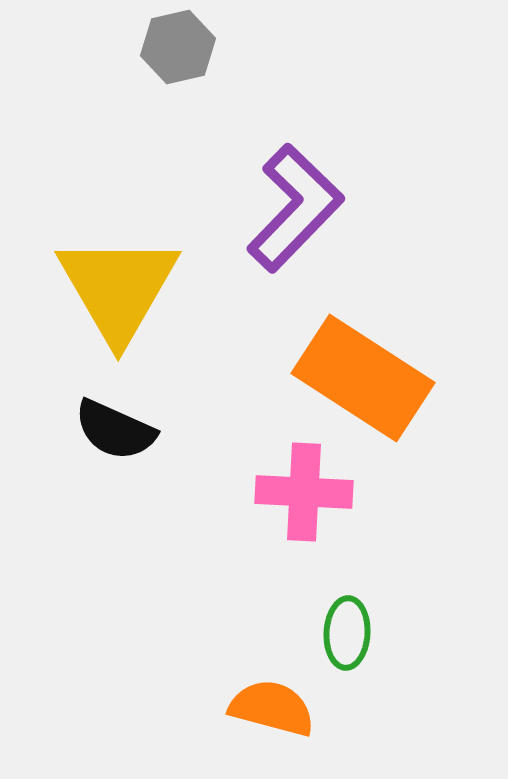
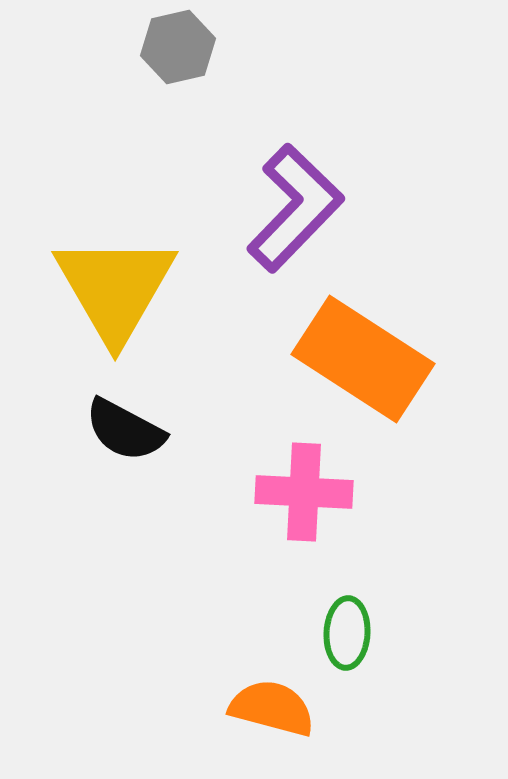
yellow triangle: moved 3 px left
orange rectangle: moved 19 px up
black semicircle: moved 10 px right; rotated 4 degrees clockwise
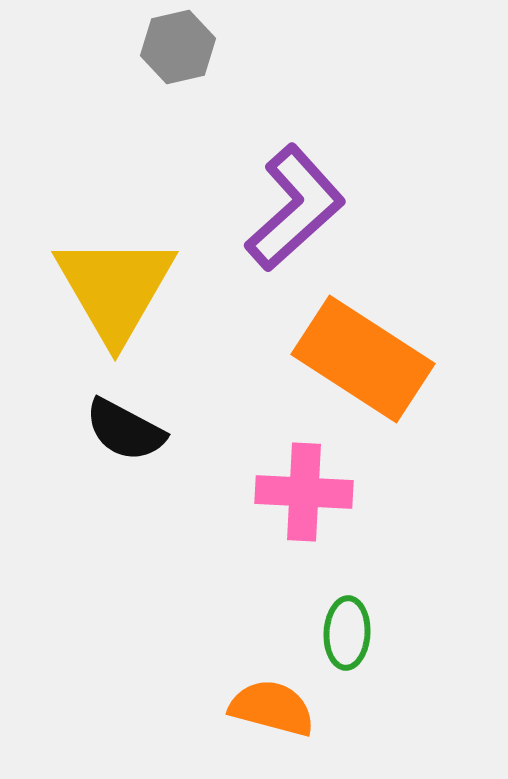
purple L-shape: rotated 4 degrees clockwise
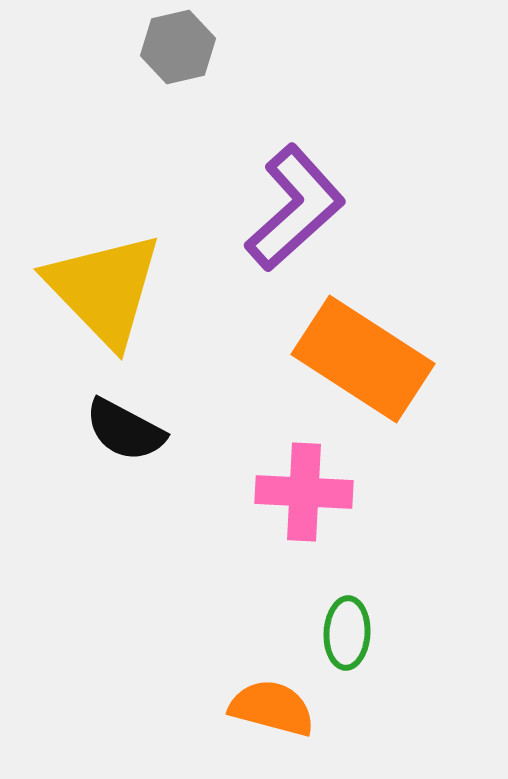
yellow triangle: moved 11 px left, 1 px down; rotated 14 degrees counterclockwise
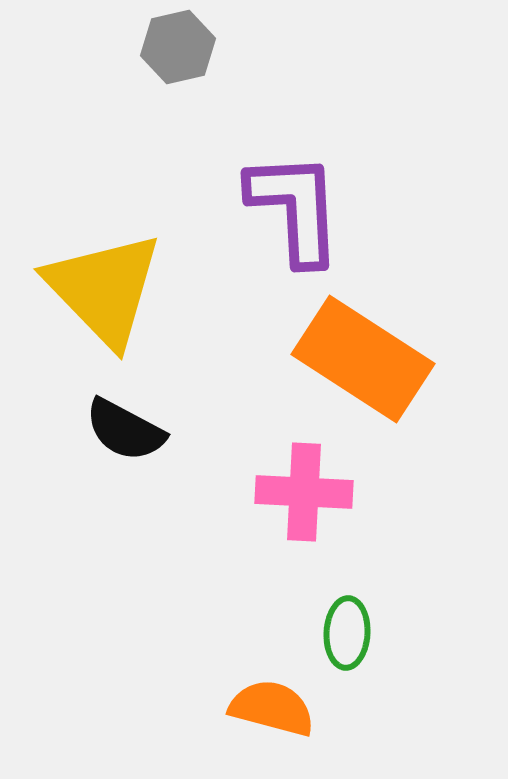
purple L-shape: rotated 51 degrees counterclockwise
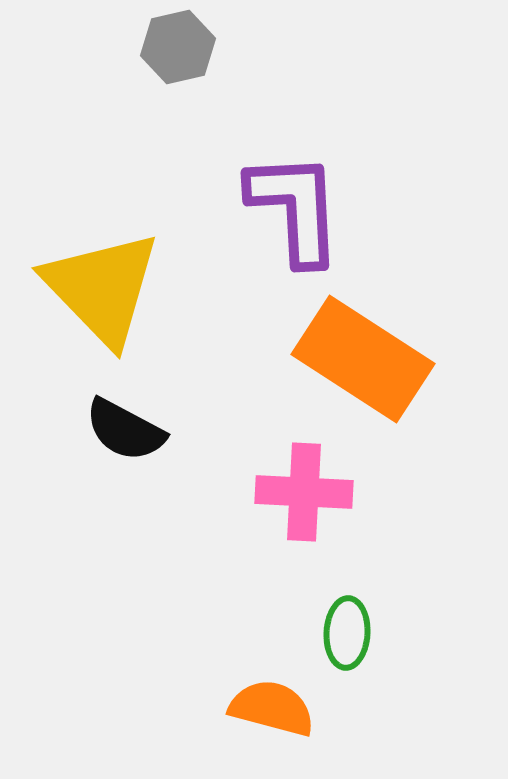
yellow triangle: moved 2 px left, 1 px up
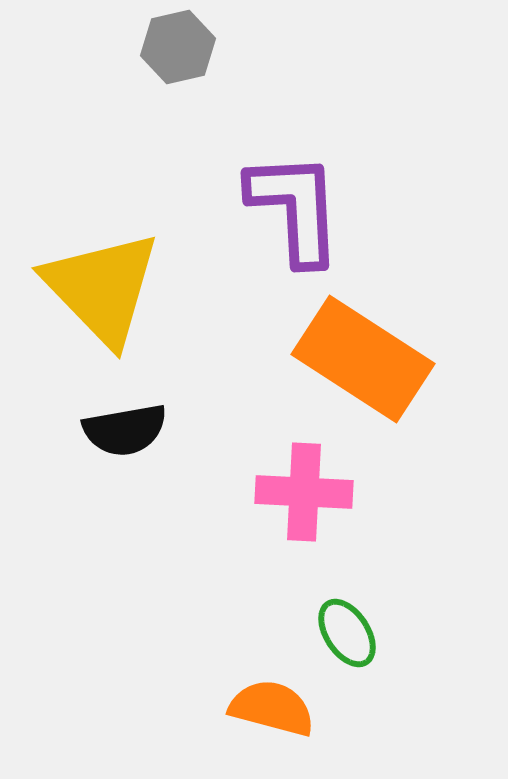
black semicircle: rotated 38 degrees counterclockwise
green ellipse: rotated 36 degrees counterclockwise
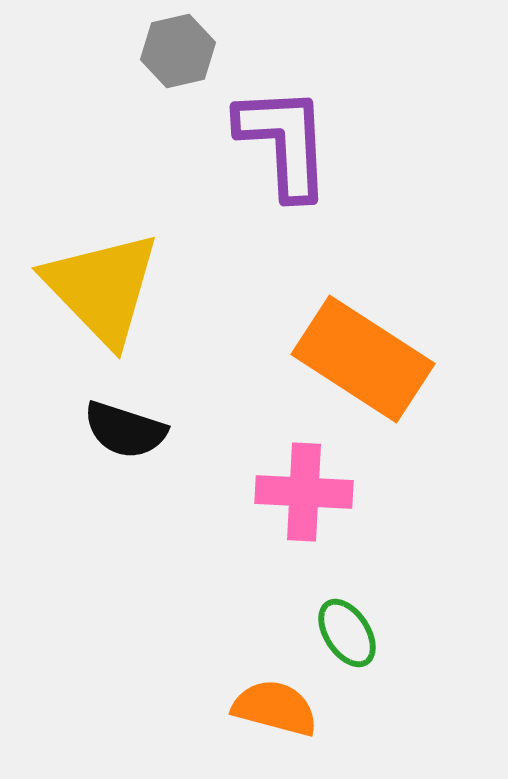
gray hexagon: moved 4 px down
purple L-shape: moved 11 px left, 66 px up
black semicircle: rotated 28 degrees clockwise
orange semicircle: moved 3 px right
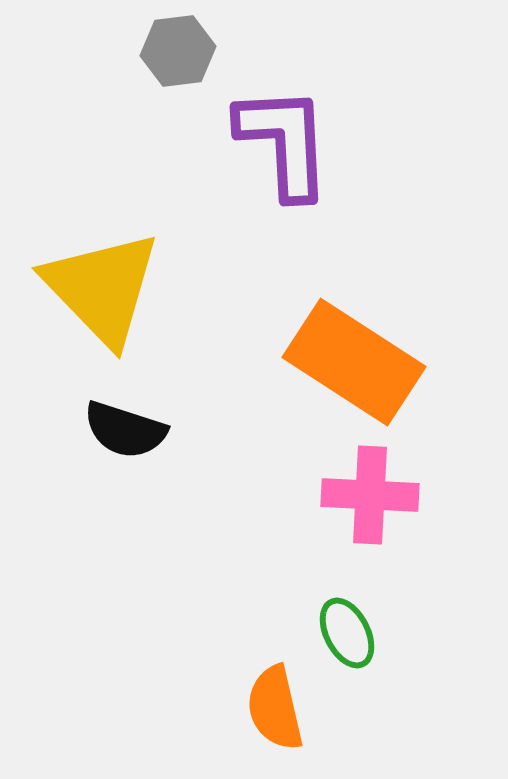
gray hexagon: rotated 6 degrees clockwise
orange rectangle: moved 9 px left, 3 px down
pink cross: moved 66 px right, 3 px down
green ellipse: rotated 6 degrees clockwise
orange semicircle: rotated 118 degrees counterclockwise
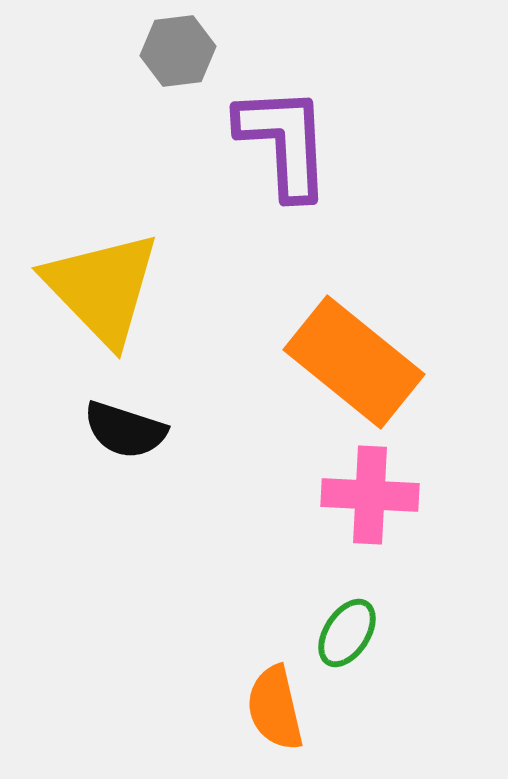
orange rectangle: rotated 6 degrees clockwise
green ellipse: rotated 60 degrees clockwise
